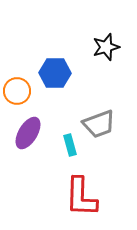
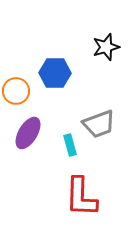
orange circle: moved 1 px left
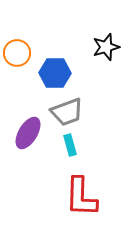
orange circle: moved 1 px right, 38 px up
gray trapezoid: moved 32 px left, 12 px up
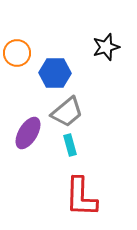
gray trapezoid: rotated 20 degrees counterclockwise
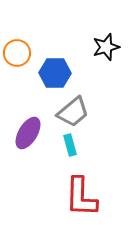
gray trapezoid: moved 6 px right
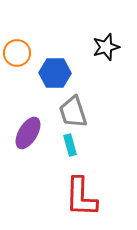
gray trapezoid: rotated 112 degrees clockwise
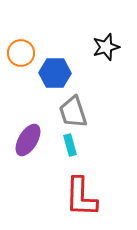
orange circle: moved 4 px right
purple ellipse: moved 7 px down
